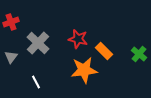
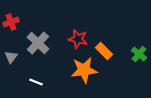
white line: rotated 40 degrees counterclockwise
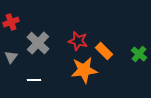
red star: moved 2 px down
white line: moved 2 px left, 2 px up; rotated 24 degrees counterclockwise
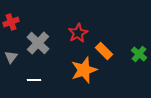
red star: moved 8 px up; rotated 30 degrees clockwise
orange star: rotated 12 degrees counterclockwise
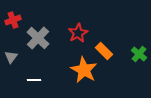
red cross: moved 2 px right, 2 px up
gray cross: moved 5 px up
orange star: rotated 24 degrees counterclockwise
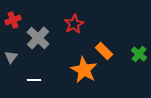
red star: moved 4 px left, 9 px up
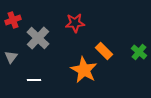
red star: moved 1 px right, 1 px up; rotated 24 degrees clockwise
green cross: moved 2 px up
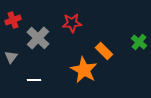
red star: moved 3 px left
green cross: moved 10 px up
